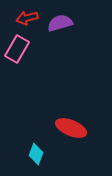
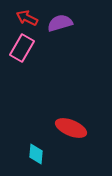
red arrow: rotated 40 degrees clockwise
pink rectangle: moved 5 px right, 1 px up
cyan diamond: rotated 15 degrees counterclockwise
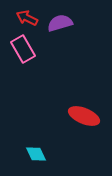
pink rectangle: moved 1 px right, 1 px down; rotated 60 degrees counterclockwise
red ellipse: moved 13 px right, 12 px up
cyan diamond: rotated 30 degrees counterclockwise
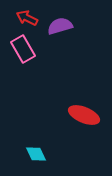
purple semicircle: moved 3 px down
red ellipse: moved 1 px up
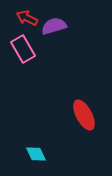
purple semicircle: moved 6 px left
red ellipse: rotated 40 degrees clockwise
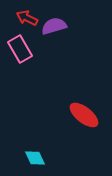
pink rectangle: moved 3 px left
red ellipse: rotated 24 degrees counterclockwise
cyan diamond: moved 1 px left, 4 px down
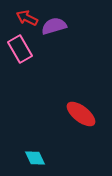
red ellipse: moved 3 px left, 1 px up
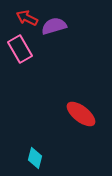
cyan diamond: rotated 40 degrees clockwise
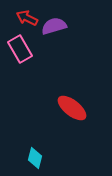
red ellipse: moved 9 px left, 6 px up
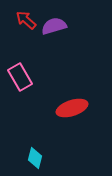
red arrow: moved 1 px left, 2 px down; rotated 15 degrees clockwise
pink rectangle: moved 28 px down
red ellipse: rotated 56 degrees counterclockwise
